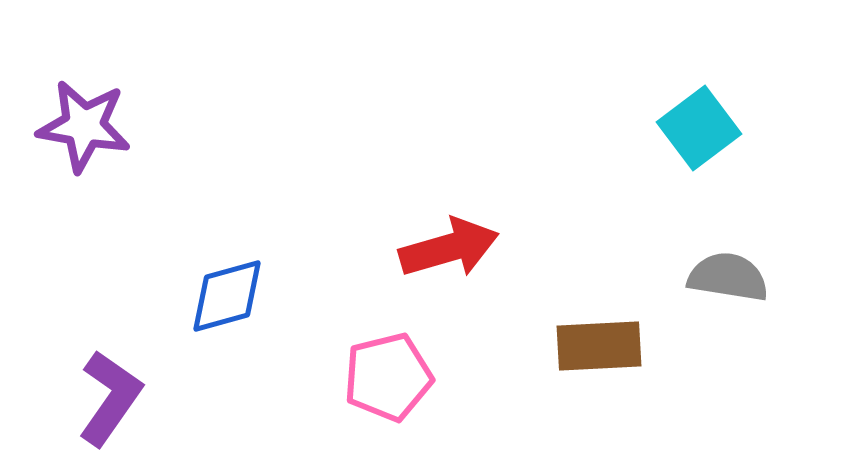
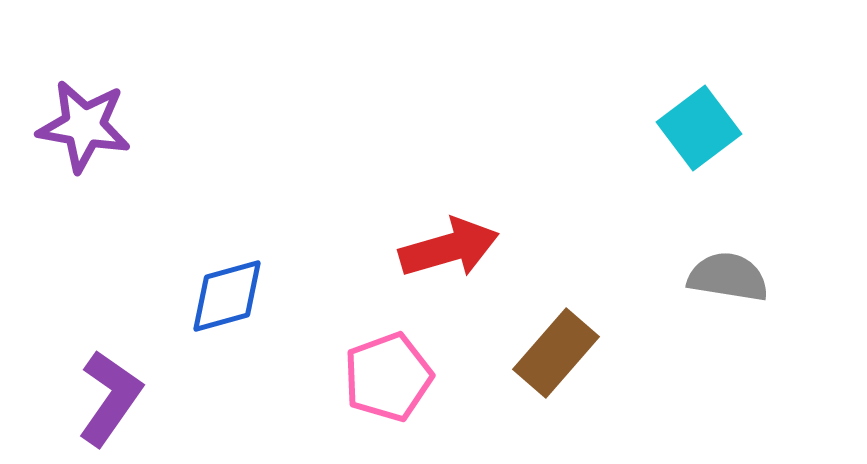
brown rectangle: moved 43 px left, 7 px down; rotated 46 degrees counterclockwise
pink pentagon: rotated 6 degrees counterclockwise
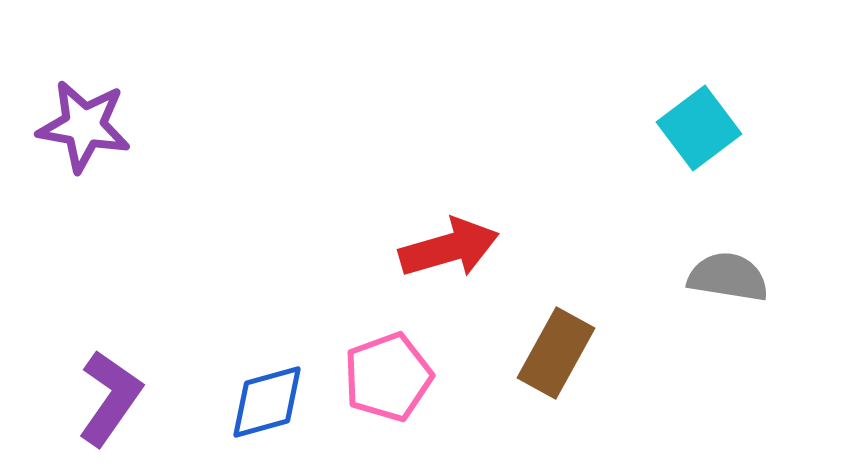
blue diamond: moved 40 px right, 106 px down
brown rectangle: rotated 12 degrees counterclockwise
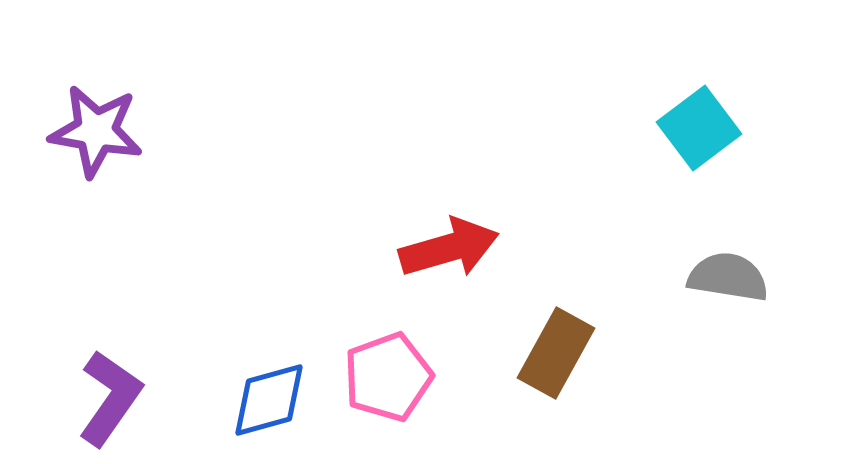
purple star: moved 12 px right, 5 px down
blue diamond: moved 2 px right, 2 px up
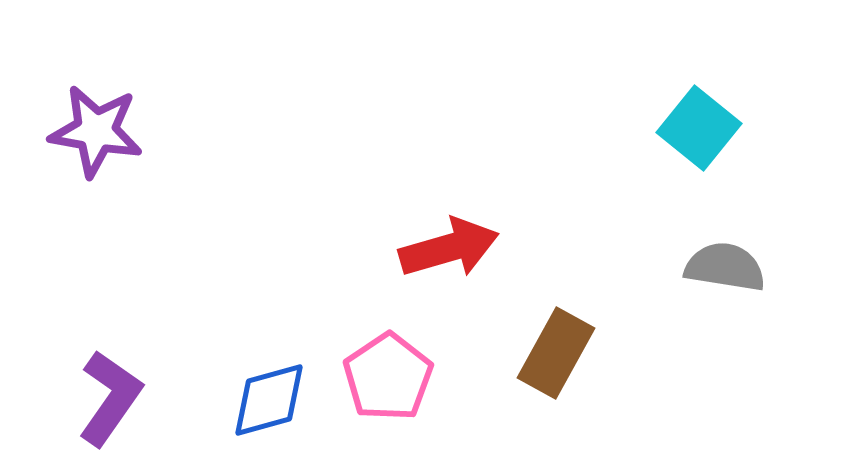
cyan square: rotated 14 degrees counterclockwise
gray semicircle: moved 3 px left, 10 px up
pink pentagon: rotated 14 degrees counterclockwise
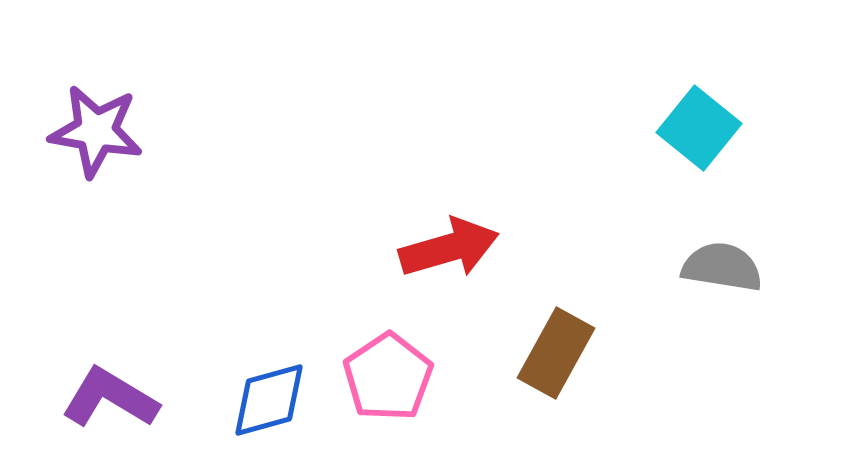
gray semicircle: moved 3 px left
purple L-shape: rotated 94 degrees counterclockwise
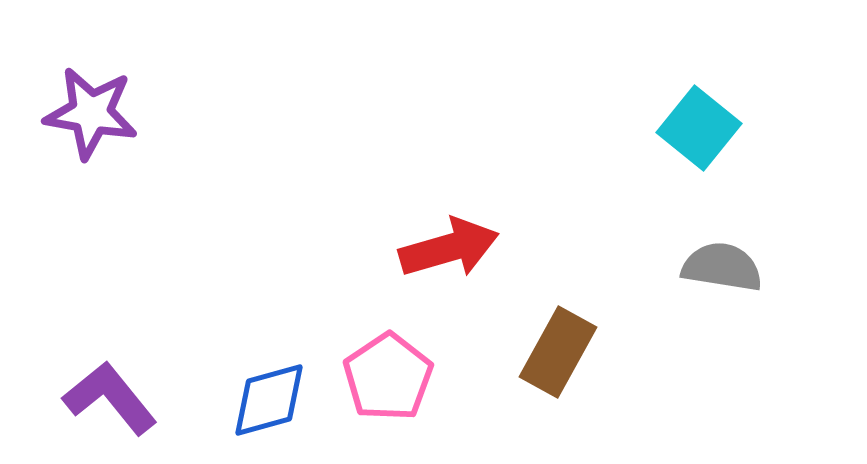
purple star: moved 5 px left, 18 px up
brown rectangle: moved 2 px right, 1 px up
purple L-shape: rotated 20 degrees clockwise
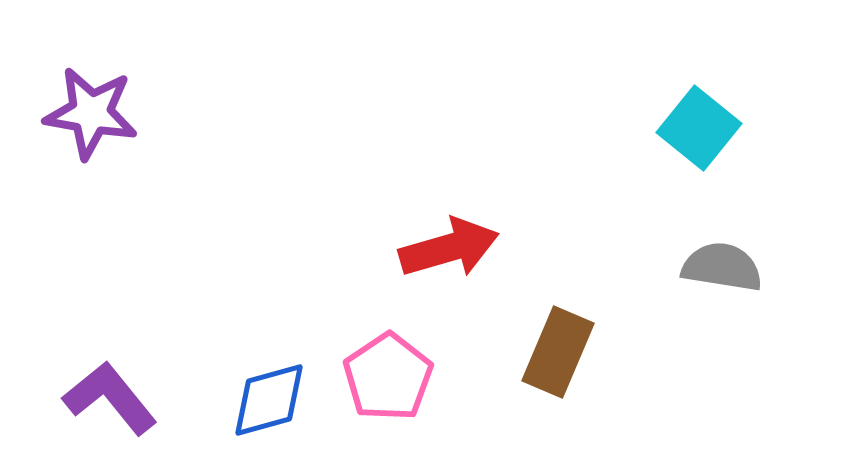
brown rectangle: rotated 6 degrees counterclockwise
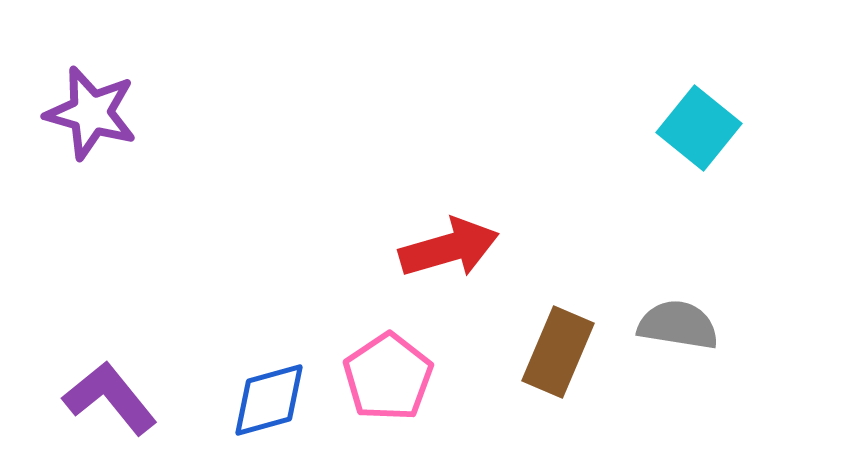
purple star: rotated 6 degrees clockwise
gray semicircle: moved 44 px left, 58 px down
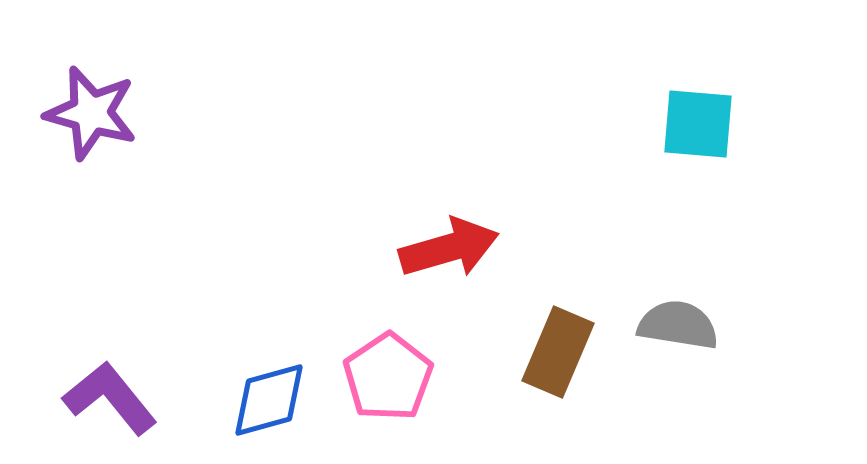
cyan square: moved 1 px left, 4 px up; rotated 34 degrees counterclockwise
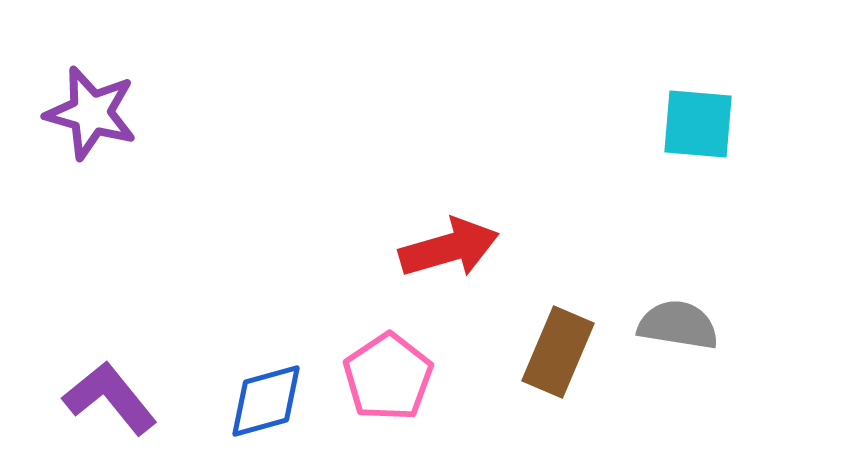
blue diamond: moved 3 px left, 1 px down
